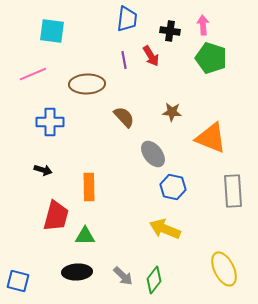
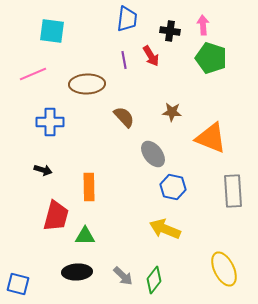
blue square: moved 3 px down
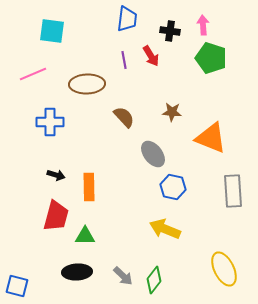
black arrow: moved 13 px right, 5 px down
blue square: moved 1 px left, 2 px down
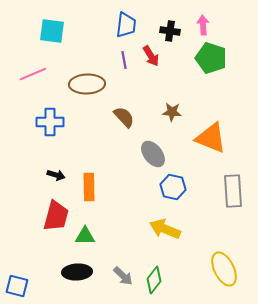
blue trapezoid: moved 1 px left, 6 px down
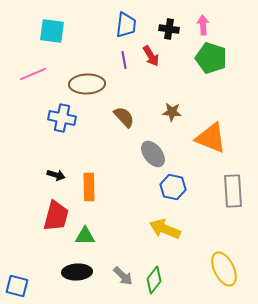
black cross: moved 1 px left, 2 px up
blue cross: moved 12 px right, 4 px up; rotated 12 degrees clockwise
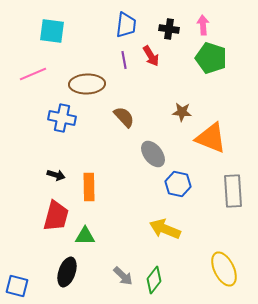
brown star: moved 10 px right
blue hexagon: moved 5 px right, 3 px up
black ellipse: moved 10 px left; rotated 68 degrees counterclockwise
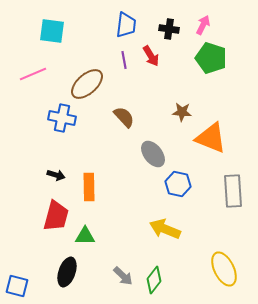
pink arrow: rotated 30 degrees clockwise
brown ellipse: rotated 40 degrees counterclockwise
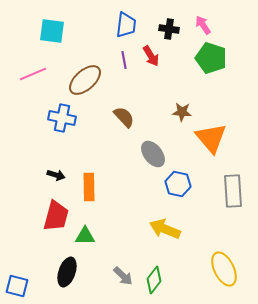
pink arrow: rotated 60 degrees counterclockwise
brown ellipse: moved 2 px left, 4 px up
orange triangle: rotated 28 degrees clockwise
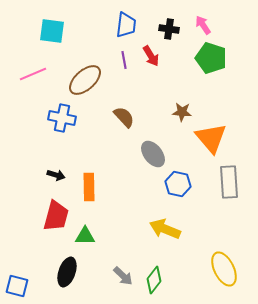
gray rectangle: moved 4 px left, 9 px up
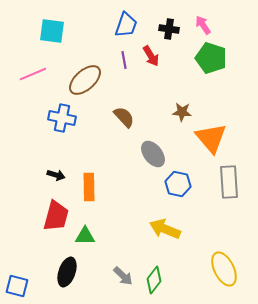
blue trapezoid: rotated 12 degrees clockwise
